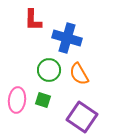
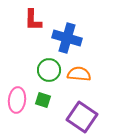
orange semicircle: rotated 125 degrees clockwise
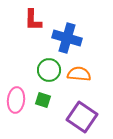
pink ellipse: moved 1 px left
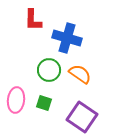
orange semicircle: moved 1 px right; rotated 30 degrees clockwise
green square: moved 1 px right, 3 px down
